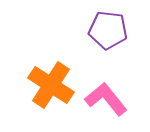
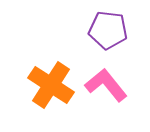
pink L-shape: moved 14 px up
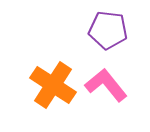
orange cross: moved 2 px right
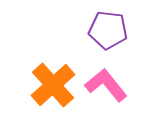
orange cross: rotated 15 degrees clockwise
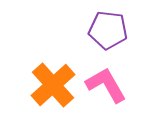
pink L-shape: rotated 9 degrees clockwise
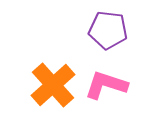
pink L-shape: rotated 42 degrees counterclockwise
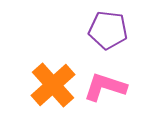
pink L-shape: moved 1 px left, 2 px down
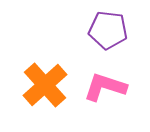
orange cross: moved 8 px left
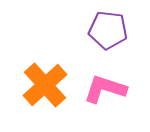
pink L-shape: moved 2 px down
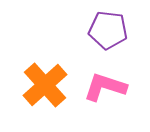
pink L-shape: moved 2 px up
